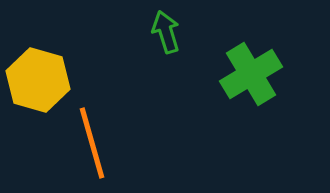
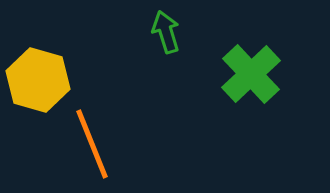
green cross: rotated 12 degrees counterclockwise
orange line: moved 1 px down; rotated 6 degrees counterclockwise
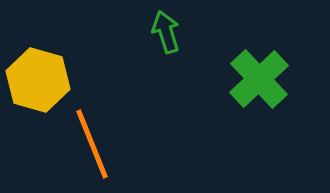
green cross: moved 8 px right, 5 px down
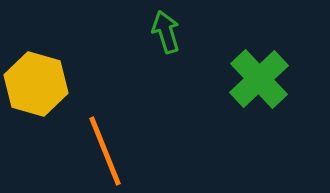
yellow hexagon: moved 2 px left, 4 px down
orange line: moved 13 px right, 7 px down
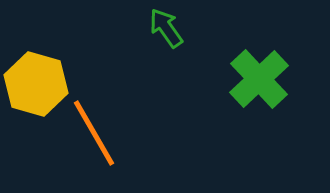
green arrow: moved 4 px up; rotated 18 degrees counterclockwise
orange line: moved 11 px left, 18 px up; rotated 8 degrees counterclockwise
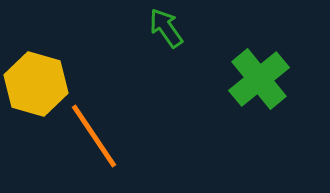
green cross: rotated 4 degrees clockwise
orange line: moved 3 px down; rotated 4 degrees counterclockwise
